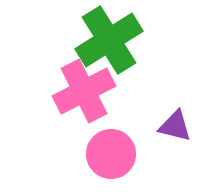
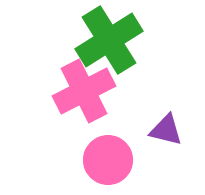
purple triangle: moved 9 px left, 4 px down
pink circle: moved 3 px left, 6 px down
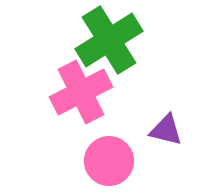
pink cross: moved 3 px left, 1 px down
pink circle: moved 1 px right, 1 px down
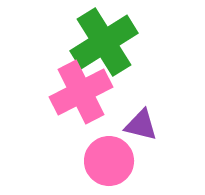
green cross: moved 5 px left, 2 px down
purple triangle: moved 25 px left, 5 px up
